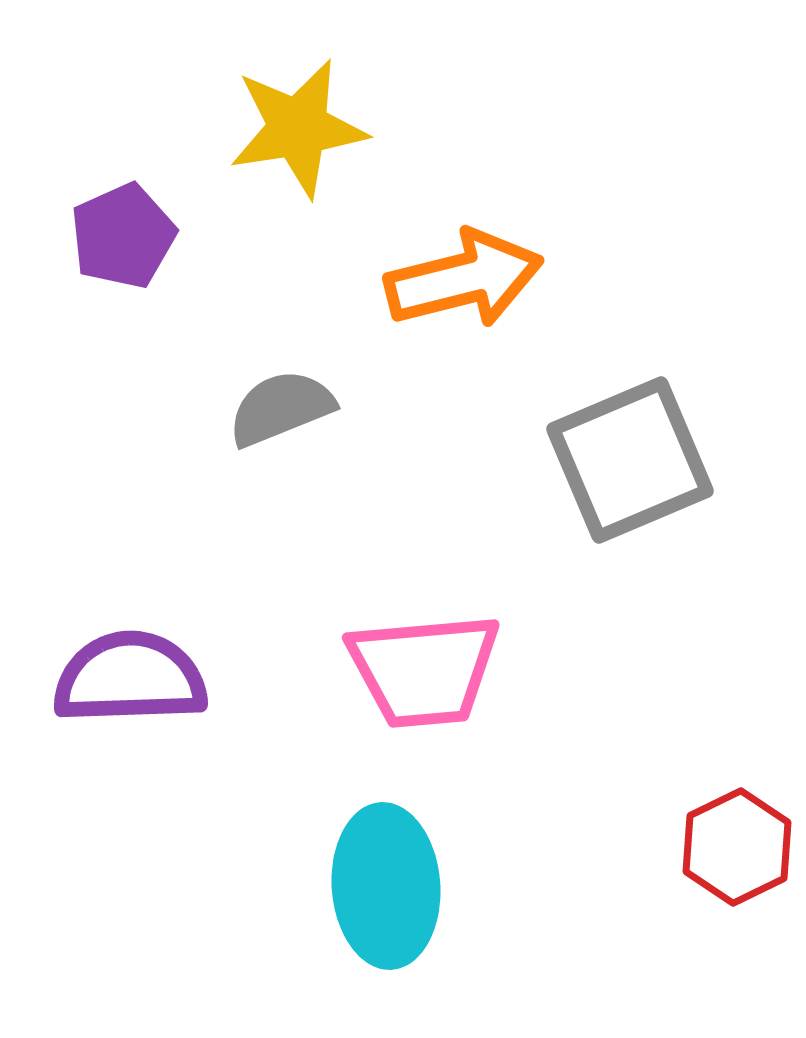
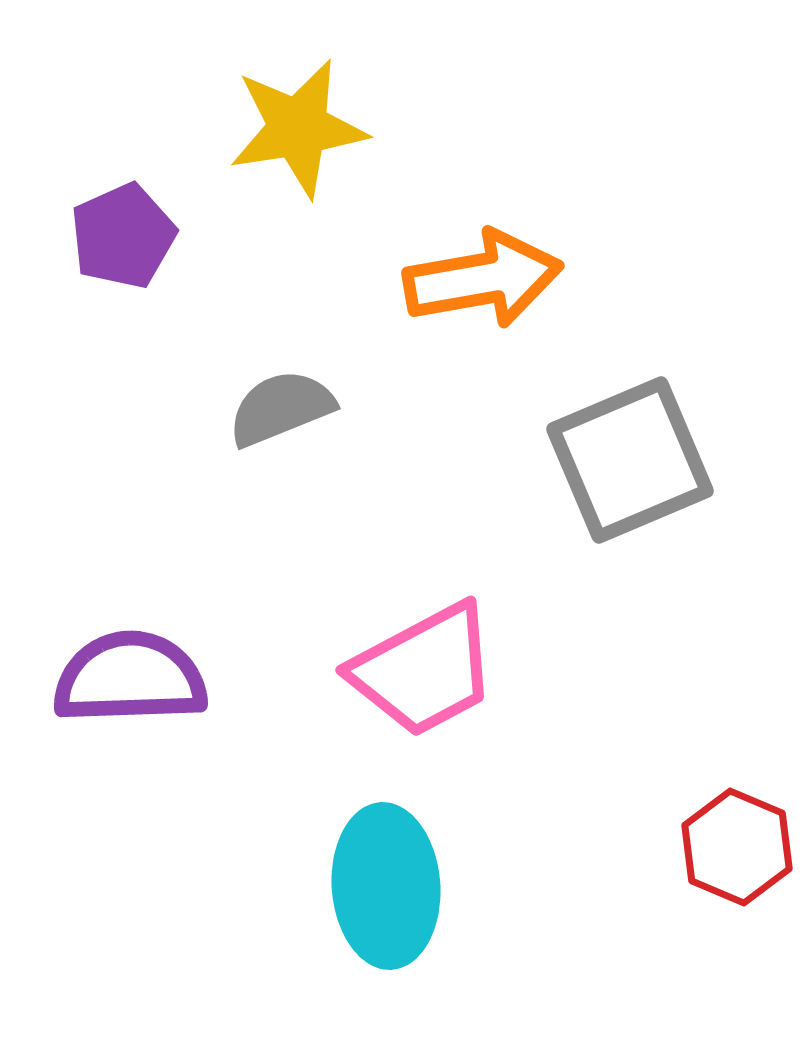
orange arrow: moved 19 px right; rotated 4 degrees clockwise
pink trapezoid: rotated 23 degrees counterclockwise
red hexagon: rotated 11 degrees counterclockwise
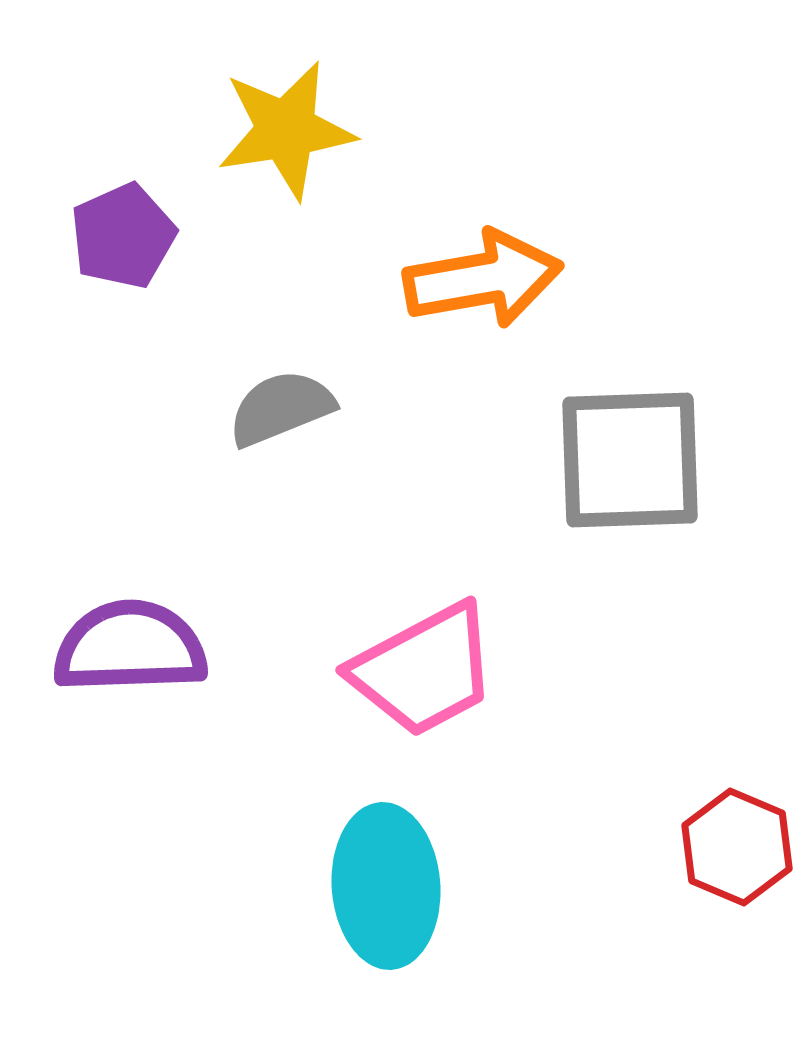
yellow star: moved 12 px left, 2 px down
gray square: rotated 21 degrees clockwise
purple semicircle: moved 31 px up
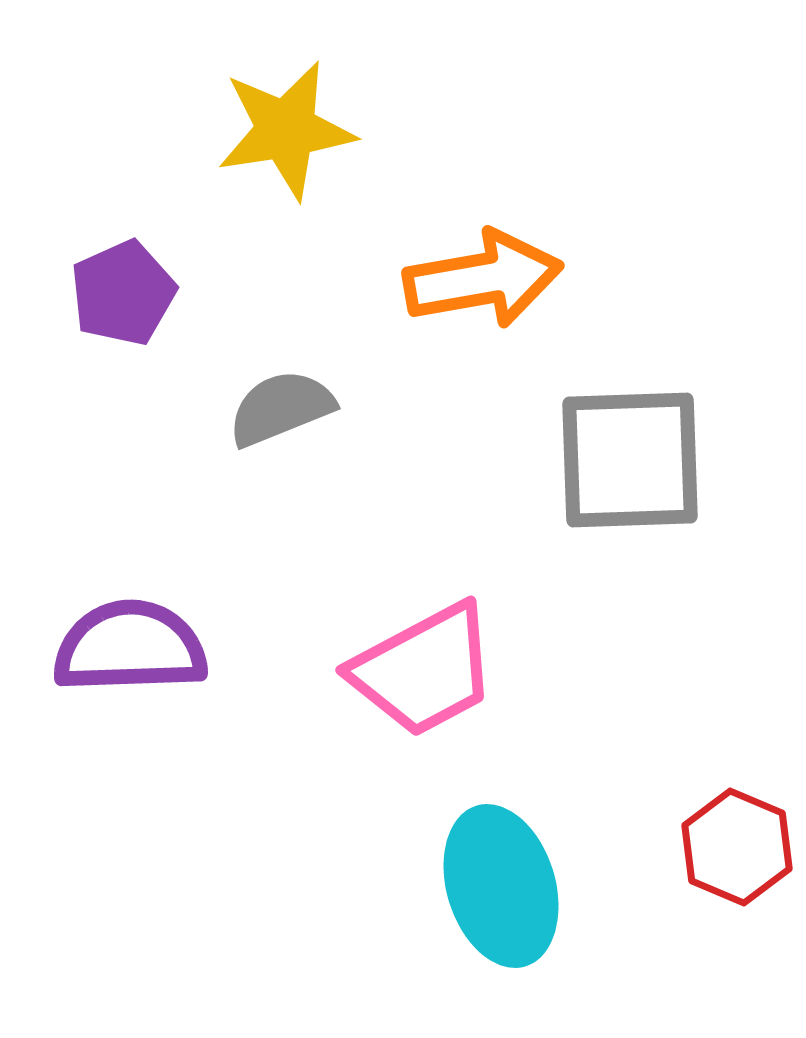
purple pentagon: moved 57 px down
cyan ellipse: moved 115 px right; rotated 13 degrees counterclockwise
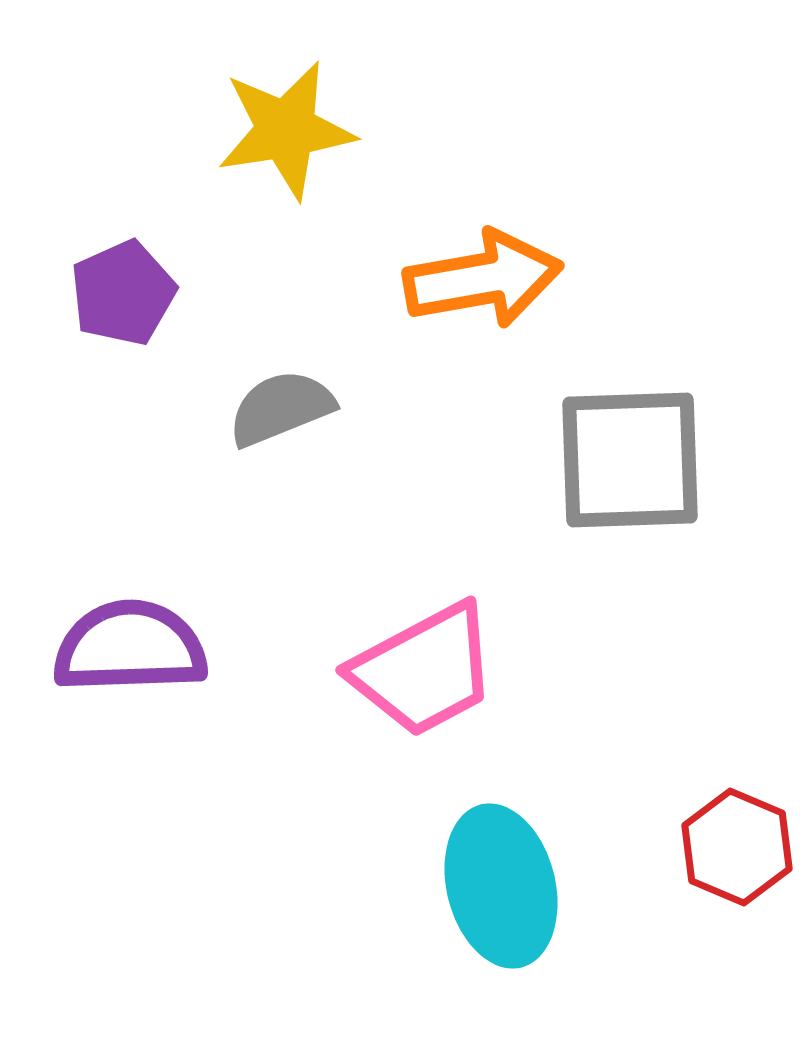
cyan ellipse: rotated 3 degrees clockwise
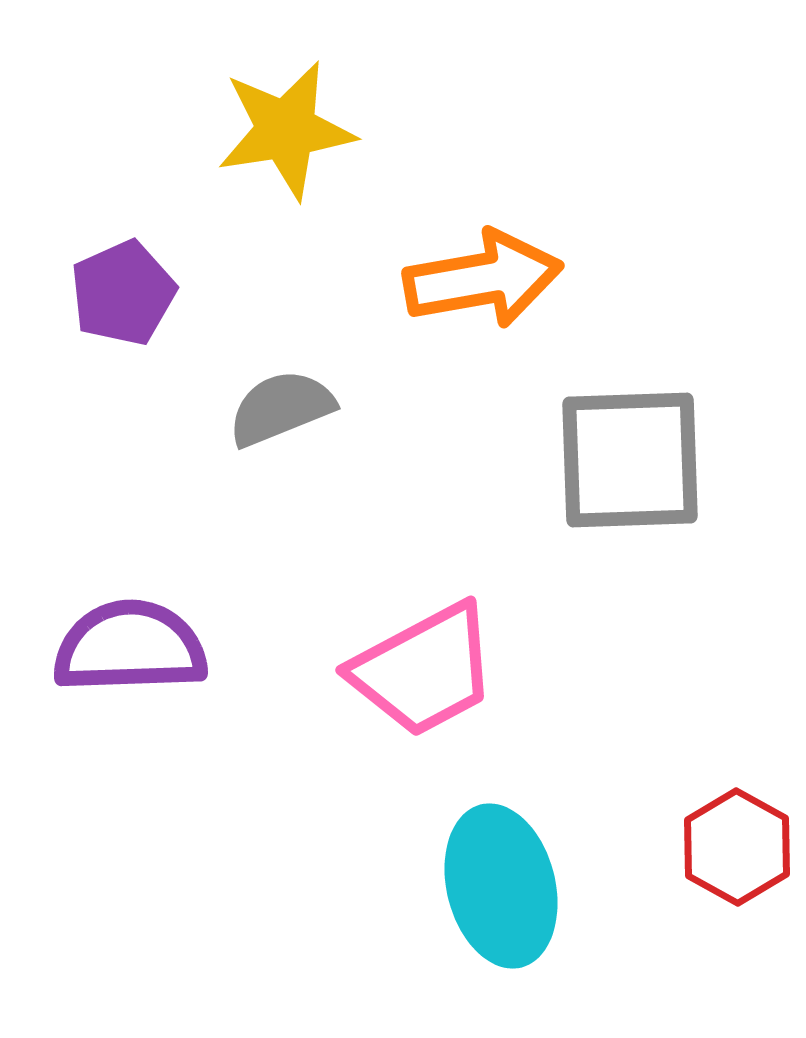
red hexagon: rotated 6 degrees clockwise
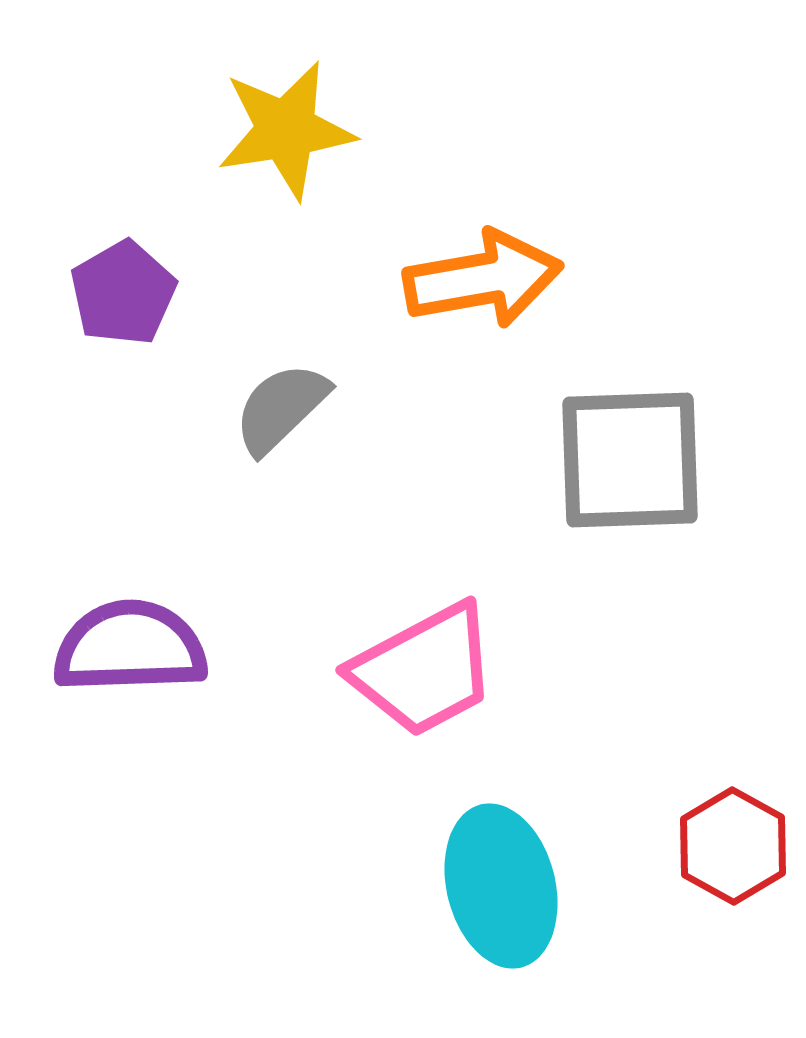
purple pentagon: rotated 6 degrees counterclockwise
gray semicircle: rotated 22 degrees counterclockwise
red hexagon: moved 4 px left, 1 px up
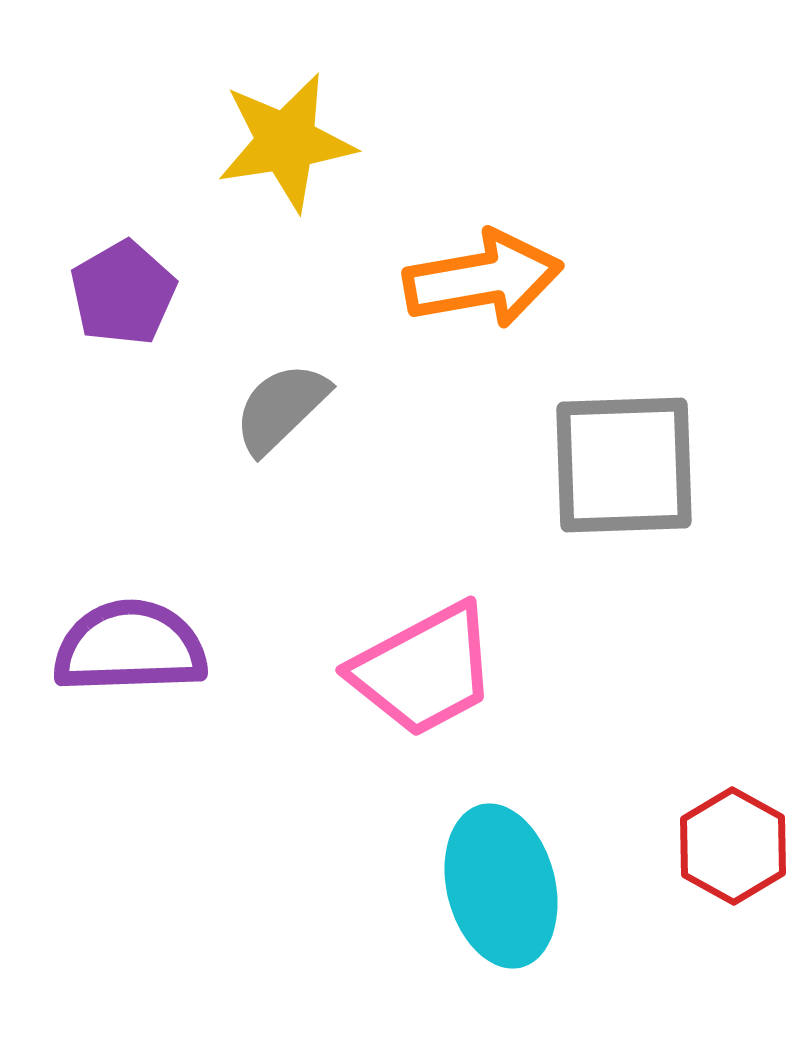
yellow star: moved 12 px down
gray square: moved 6 px left, 5 px down
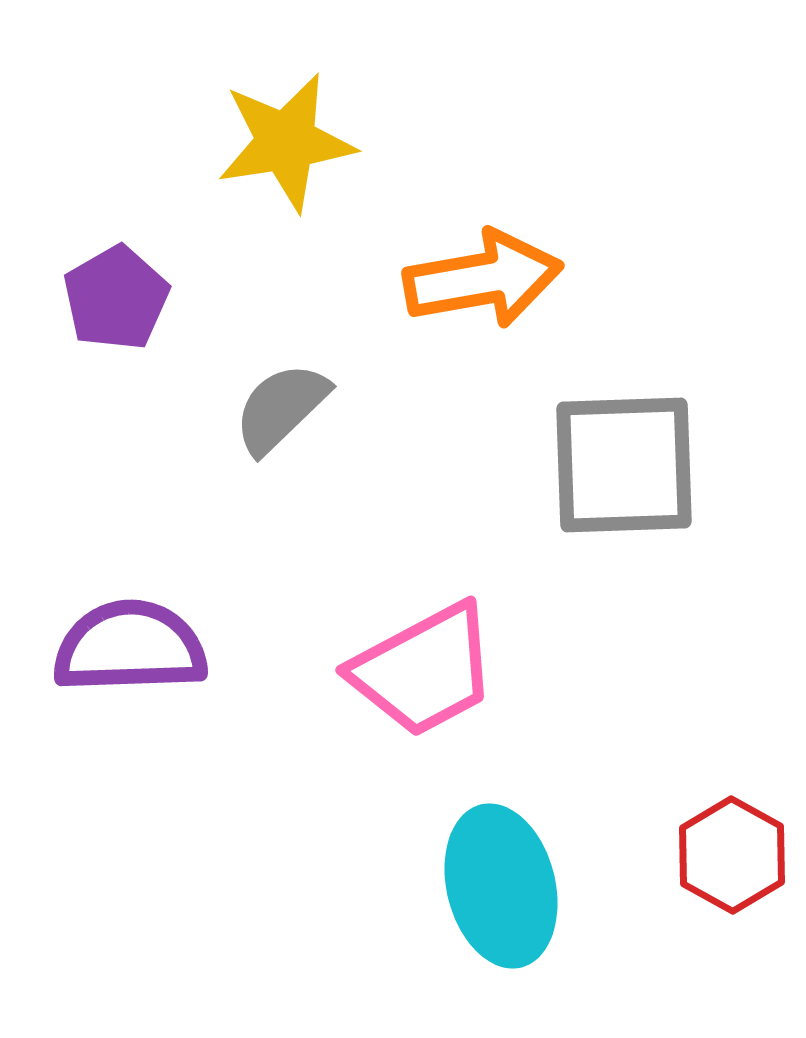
purple pentagon: moved 7 px left, 5 px down
red hexagon: moved 1 px left, 9 px down
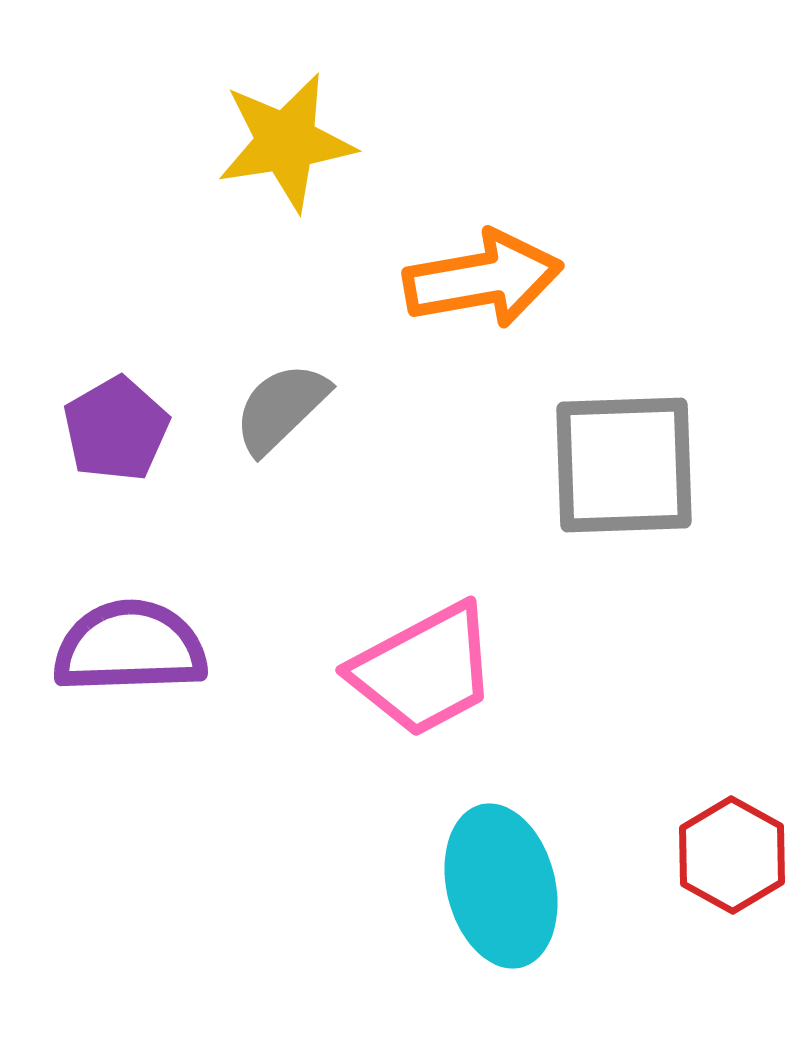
purple pentagon: moved 131 px down
